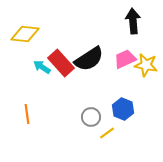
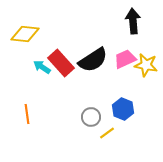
black semicircle: moved 4 px right, 1 px down
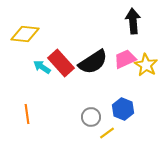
black semicircle: moved 2 px down
yellow star: rotated 20 degrees clockwise
